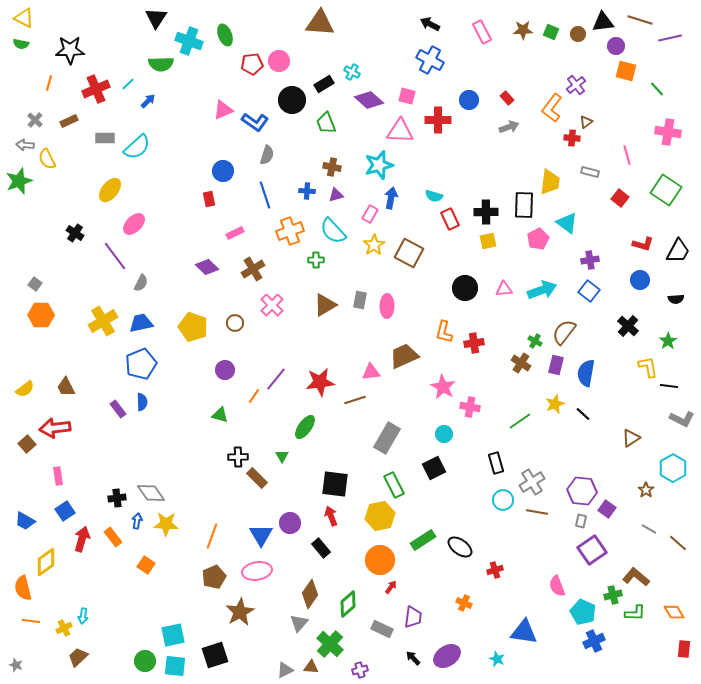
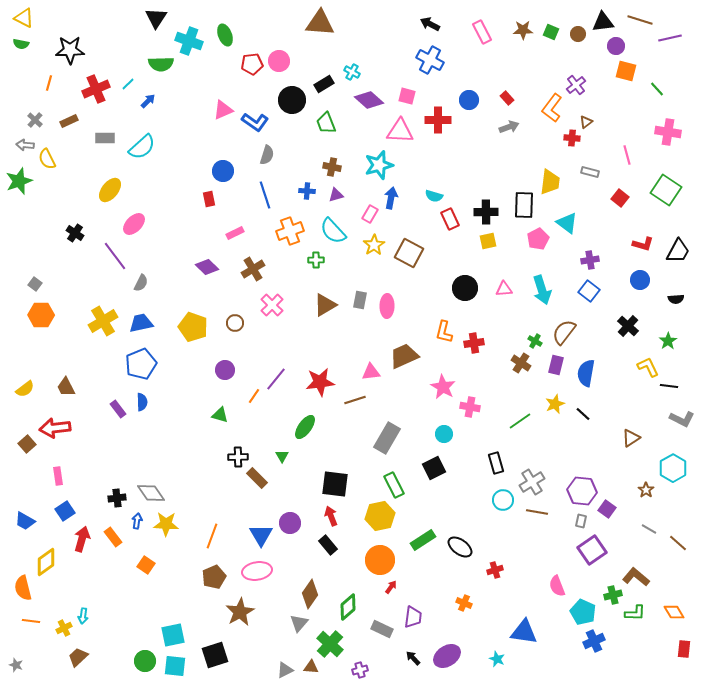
cyan semicircle at (137, 147): moved 5 px right
cyan arrow at (542, 290): rotated 92 degrees clockwise
yellow L-shape at (648, 367): rotated 15 degrees counterclockwise
black rectangle at (321, 548): moved 7 px right, 3 px up
green diamond at (348, 604): moved 3 px down
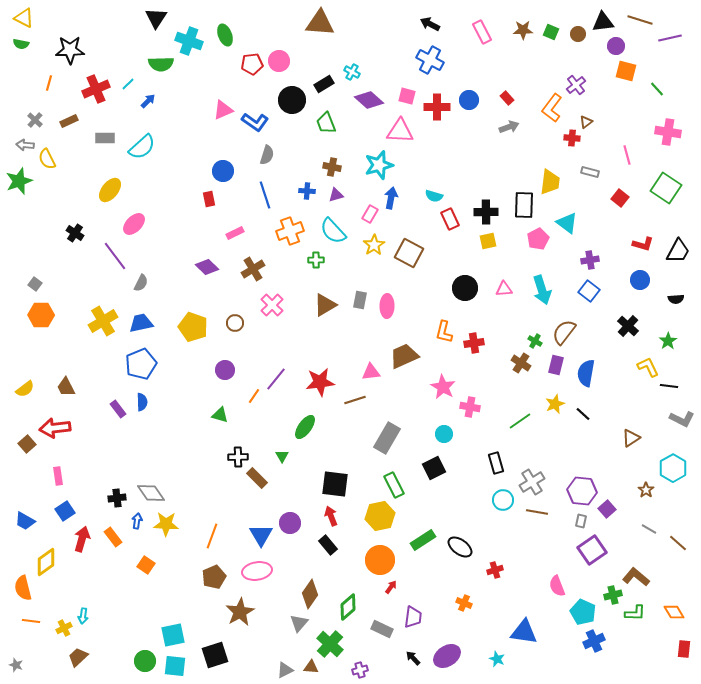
red cross at (438, 120): moved 1 px left, 13 px up
green square at (666, 190): moved 2 px up
purple square at (607, 509): rotated 12 degrees clockwise
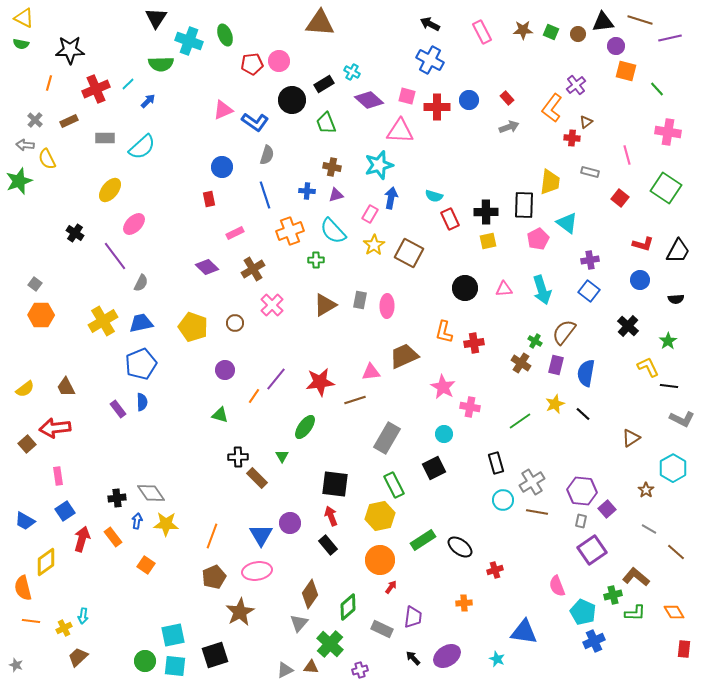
blue circle at (223, 171): moved 1 px left, 4 px up
brown line at (678, 543): moved 2 px left, 9 px down
orange cross at (464, 603): rotated 28 degrees counterclockwise
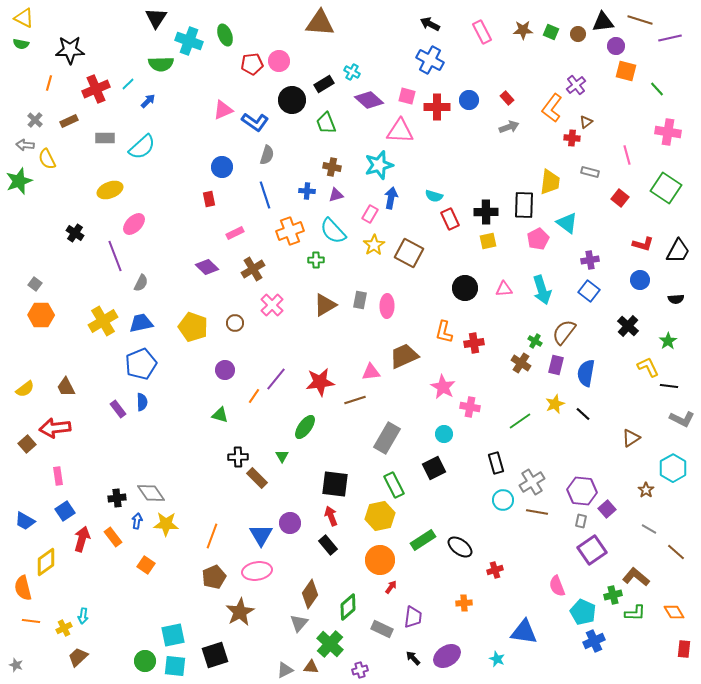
yellow ellipse at (110, 190): rotated 30 degrees clockwise
purple line at (115, 256): rotated 16 degrees clockwise
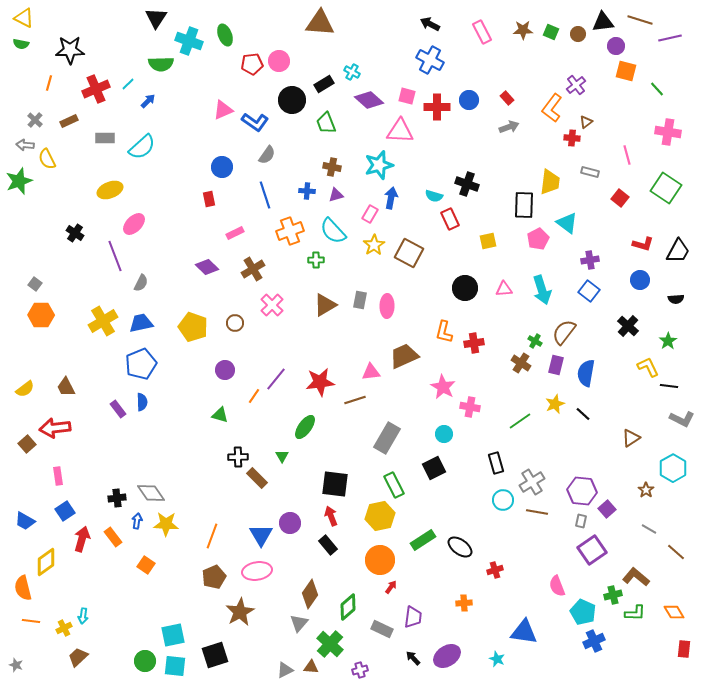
gray semicircle at (267, 155): rotated 18 degrees clockwise
black cross at (486, 212): moved 19 px left, 28 px up; rotated 20 degrees clockwise
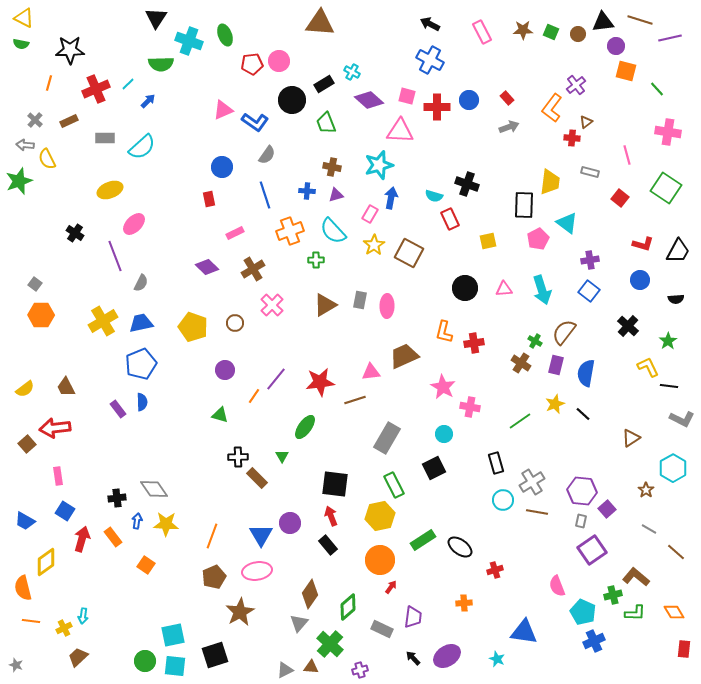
gray diamond at (151, 493): moved 3 px right, 4 px up
blue square at (65, 511): rotated 24 degrees counterclockwise
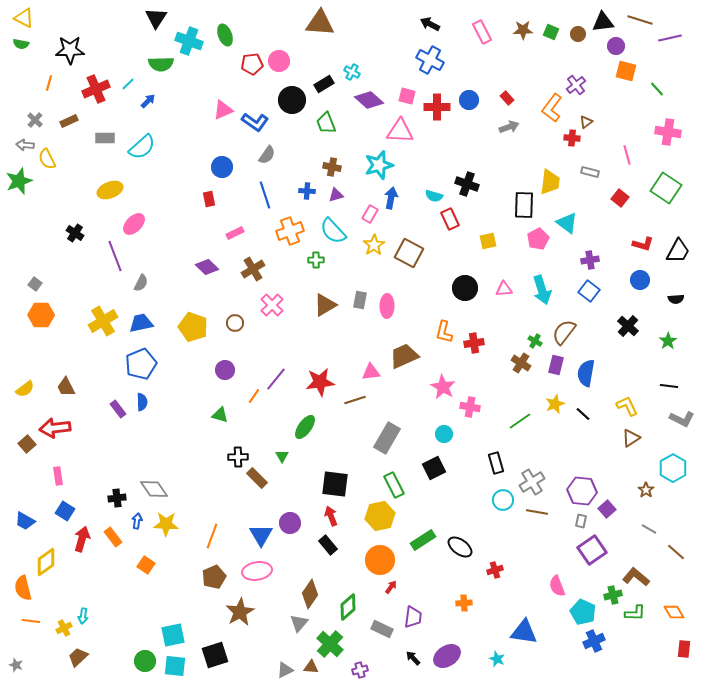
yellow L-shape at (648, 367): moved 21 px left, 39 px down
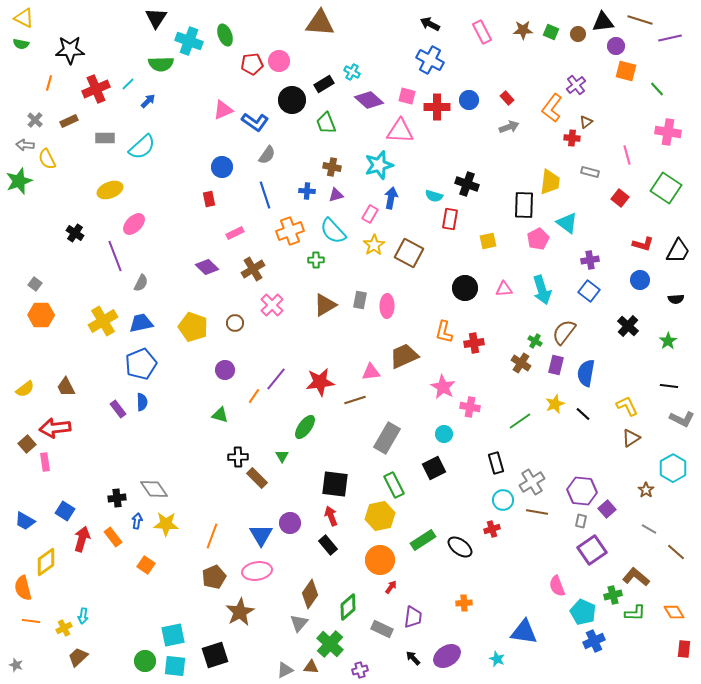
red rectangle at (450, 219): rotated 35 degrees clockwise
pink rectangle at (58, 476): moved 13 px left, 14 px up
red cross at (495, 570): moved 3 px left, 41 px up
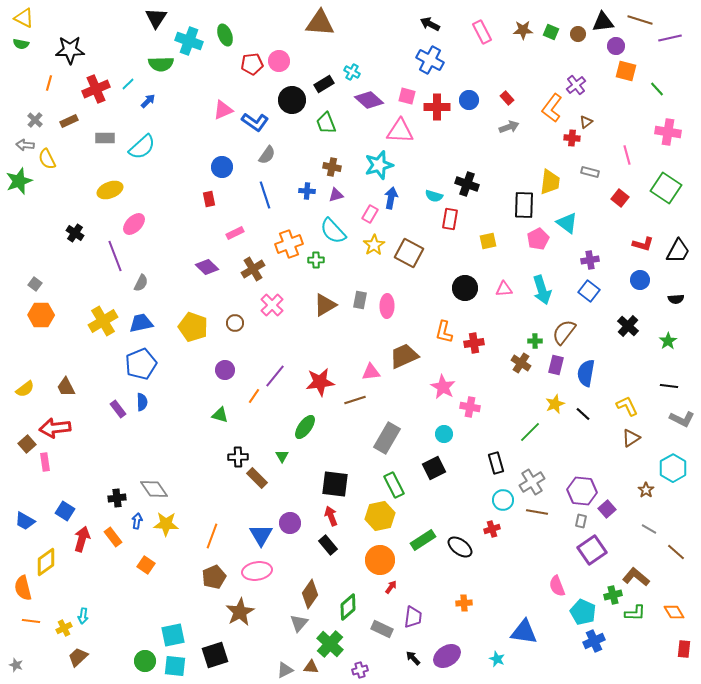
orange cross at (290, 231): moved 1 px left, 13 px down
green cross at (535, 341): rotated 32 degrees counterclockwise
purple line at (276, 379): moved 1 px left, 3 px up
green line at (520, 421): moved 10 px right, 11 px down; rotated 10 degrees counterclockwise
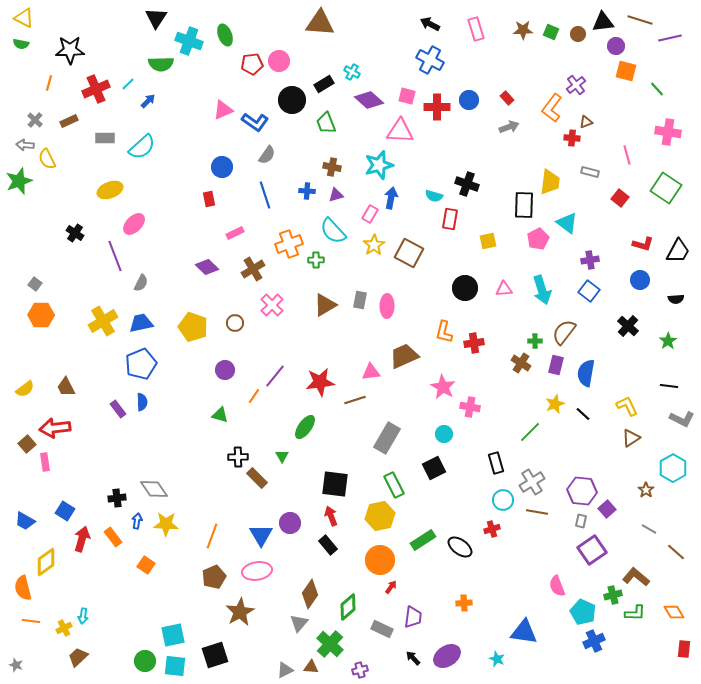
pink rectangle at (482, 32): moved 6 px left, 3 px up; rotated 10 degrees clockwise
brown triangle at (586, 122): rotated 16 degrees clockwise
